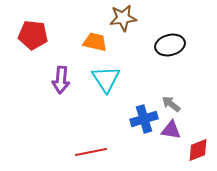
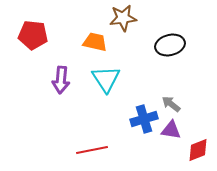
red line: moved 1 px right, 2 px up
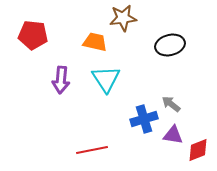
purple triangle: moved 2 px right, 5 px down
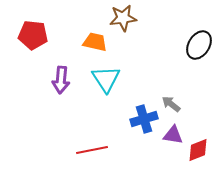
black ellipse: moved 29 px right; rotated 44 degrees counterclockwise
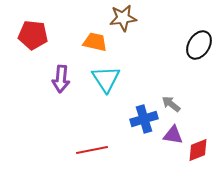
purple arrow: moved 1 px up
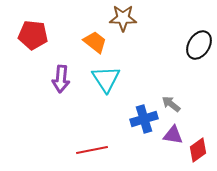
brown star: rotated 8 degrees clockwise
orange trapezoid: rotated 25 degrees clockwise
red diamond: rotated 15 degrees counterclockwise
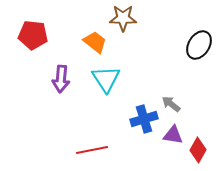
red diamond: rotated 25 degrees counterclockwise
